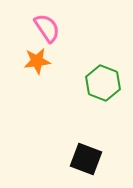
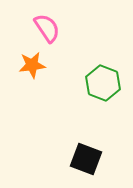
orange star: moved 5 px left, 4 px down
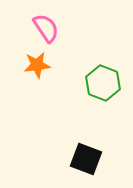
pink semicircle: moved 1 px left
orange star: moved 5 px right
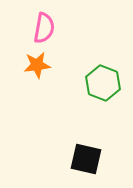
pink semicircle: moved 2 px left; rotated 44 degrees clockwise
black square: rotated 8 degrees counterclockwise
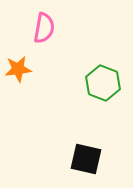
orange star: moved 19 px left, 4 px down
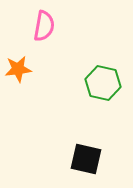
pink semicircle: moved 2 px up
green hexagon: rotated 8 degrees counterclockwise
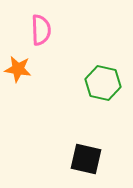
pink semicircle: moved 3 px left, 4 px down; rotated 12 degrees counterclockwise
orange star: rotated 16 degrees clockwise
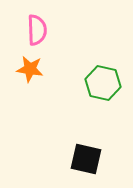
pink semicircle: moved 4 px left
orange star: moved 12 px right
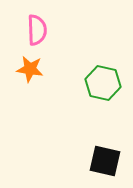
black square: moved 19 px right, 2 px down
